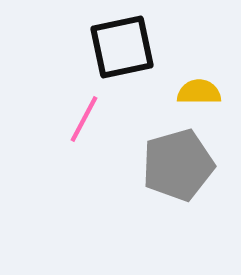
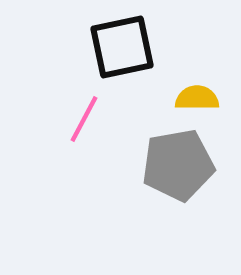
yellow semicircle: moved 2 px left, 6 px down
gray pentagon: rotated 6 degrees clockwise
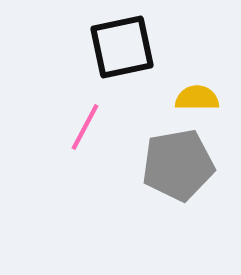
pink line: moved 1 px right, 8 px down
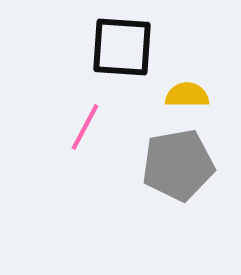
black square: rotated 16 degrees clockwise
yellow semicircle: moved 10 px left, 3 px up
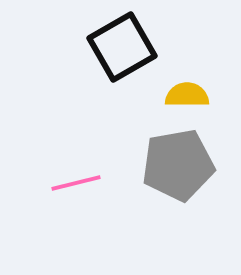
black square: rotated 34 degrees counterclockwise
pink line: moved 9 px left, 56 px down; rotated 48 degrees clockwise
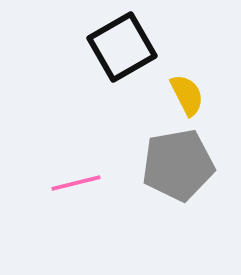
yellow semicircle: rotated 63 degrees clockwise
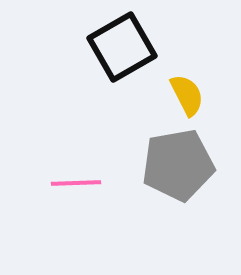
pink line: rotated 12 degrees clockwise
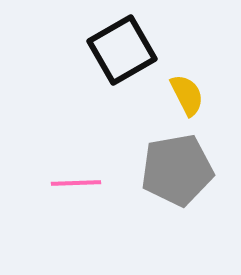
black square: moved 3 px down
gray pentagon: moved 1 px left, 5 px down
